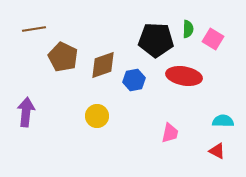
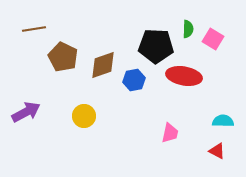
black pentagon: moved 6 px down
purple arrow: rotated 56 degrees clockwise
yellow circle: moved 13 px left
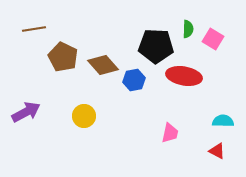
brown diamond: rotated 68 degrees clockwise
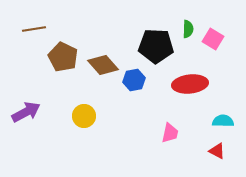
red ellipse: moved 6 px right, 8 px down; rotated 16 degrees counterclockwise
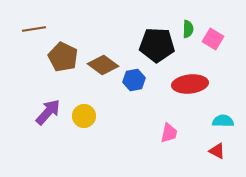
black pentagon: moved 1 px right, 1 px up
brown diamond: rotated 12 degrees counterclockwise
purple arrow: moved 22 px right; rotated 20 degrees counterclockwise
pink trapezoid: moved 1 px left
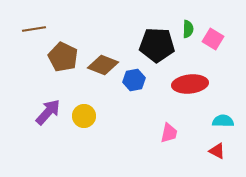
brown diamond: rotated 16 degrees counterclockwise
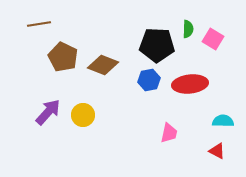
brown line: moved 5 px right, 5 px up
blue hexagon: moved 15 px right
yellow circle: moved 1 px left, 1 px up
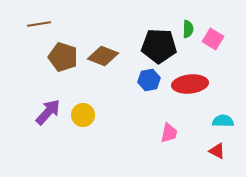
black pentagon: moved 2 px right, 1 px down
brown pentagon: rotated 8 degrees counterclockwise
brown diamond: moved 9 px up
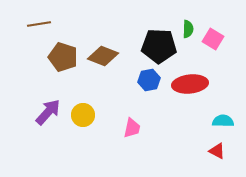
pink trapezoid: moved 37 px left, 5 px up
